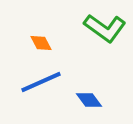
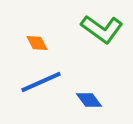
green L-shape: moved 3 px left, 1 px down
orange diamond: moved 4 px left
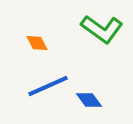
blue line: moved 7 px right, 4 px down
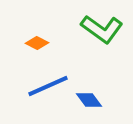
orange diamond: rotated 35 degrees counterclockwise
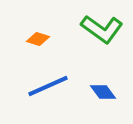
orange diamond: moved 1 px right, 4 px up; rotated 10 degrees counterclockwise
blue diamond: moved 14 px right, 8 px up
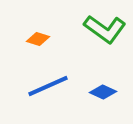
green L-shape: moved 3 px right
blue diamond: rotated 28 degrees counterclockwise
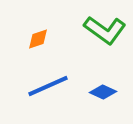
green L-shape: moved 1 px down
orange diamond: rotated 35 degrees counterclockwise
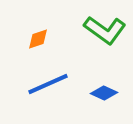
blue line: moved 2 px up
blue diamond: moved 1 px right, 1 px down
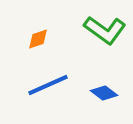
blue line: moved 1 px down
blue diamond: rotated 12 degrees clockwise
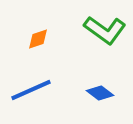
blue line: moved 17 px left, 5 px down
blue diamond: moved 4 px left
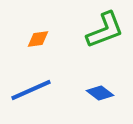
green L-shape: rotated 57 degrees counterclockwise
orange diamond: rotated 10 degrees clockwise
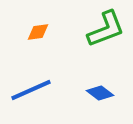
green L-shape: moved 1 px right, 1 px up
orange diamond: moved 7 px up
